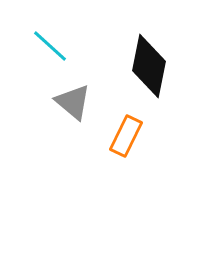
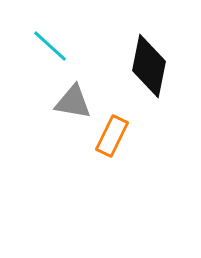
gray triangle: rotated 30 degrees counterclockwise
orange rectangle: moved 14 px left
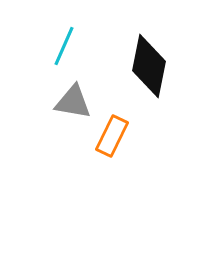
cyan line: moved 14 px right; rotated 72 degrees clockwise
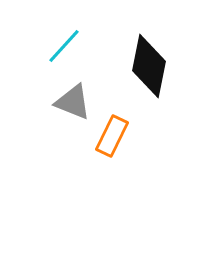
cyan line: rotated 18 degrees clockwise
gray triangle: rotated 12 degrees clockwise
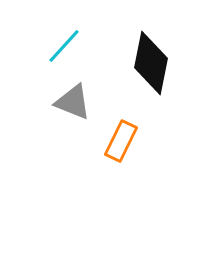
black diamond: moved 2 px right, 3 px up
orange rectangle: moved 9 px right, 5 px down
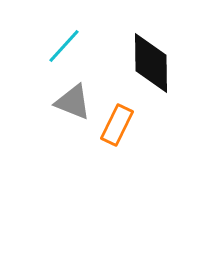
black diamond: rotated 12 degrees counterclockwise
orange rectangle: moved 4 px left, 16 px up
